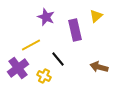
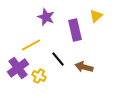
brown arrow: moved 15 px left
yellow cross: moved 5 px left
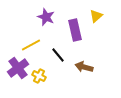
black line: moved 4 px up
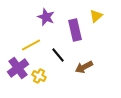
brown arrow: rotated 42 degrees counterclockwise
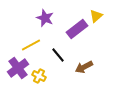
purple star: moved 1 px left, 1 px down
purple rectangle: moved 2 px right, 1 px up; rotated 65 degrees clockwise
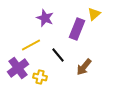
yellow triangle: moved 2 px left, 2 px up
purple rectangle: rotated 30 degrees counterclockwise
brown arrow: rotated 24 degrees counterclockwise
yellow cross: moved 1 px right, 1 px down; rotated 16 degrees counterclockwise
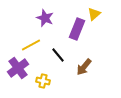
yellow cross: moved 3 px right, 4 px down
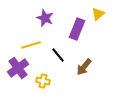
yellow triangle: moved 4 px right
yellow line: rotated 12 degrees clockwise
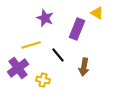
yellow triangle: moved 1 px left, 1 px up; rotated 48 degrees counterclockwise
brown arrow: rotated 30 degrees counterclockwise
yellow cross: moved 1 px up
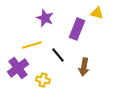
yellow triangle: rotated 16 degrees counterclockwise
yellow line: moved 1 px right
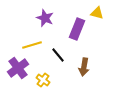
yellow cross: rotated 24 degrees clockwise
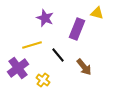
brown arrow: rotated 48 degrees counterclockwise
